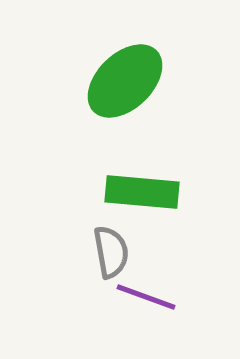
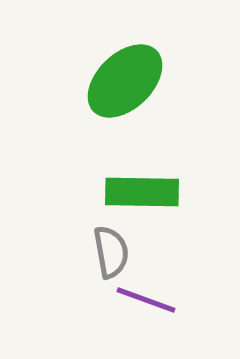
green rectangle: rotated 4 degrees counterclockwise
purple line: moved 3 px down
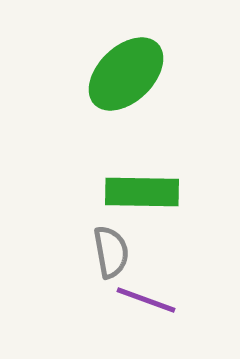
green ellipse: moved 1 px right, 7 px up
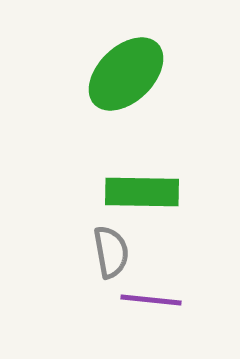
purple line: moved 5 px right; rotated 14 degrees counterclockwise
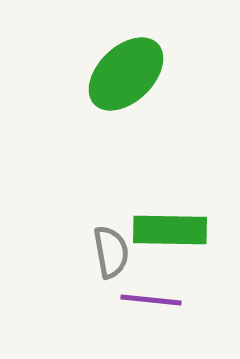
green rectangle: moved 28 px right, 38 px down
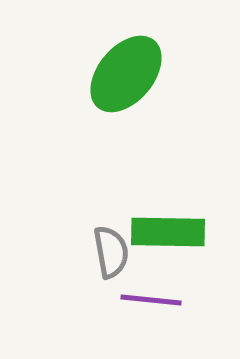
green ellipse: rotated 6 degrees counterclockwise
green rectangle: moved 2 px left, 2 px down
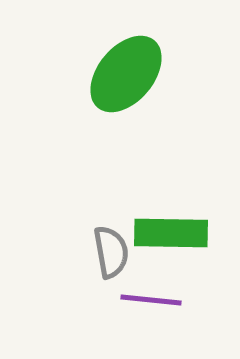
green rectangle: moved 3 px right, 1 px down
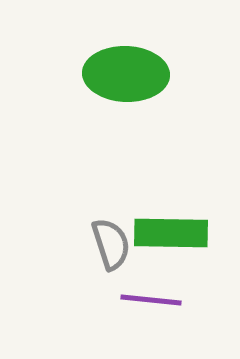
green ellipse: rotated 52 degrees clockwise
gray semicircle: moved 8 px up; rotated 8 degrees counterclockwise
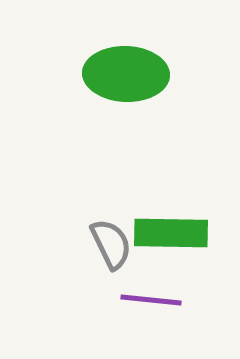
gray semicircle: rotated 8 degrees counterclockwise
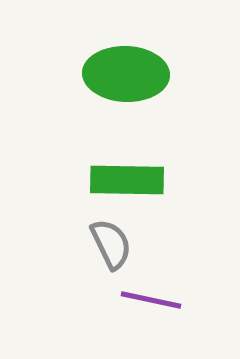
green rectangle: moved 44 px left, 53 px up
purple line: rotated 6 degrees clockwise
